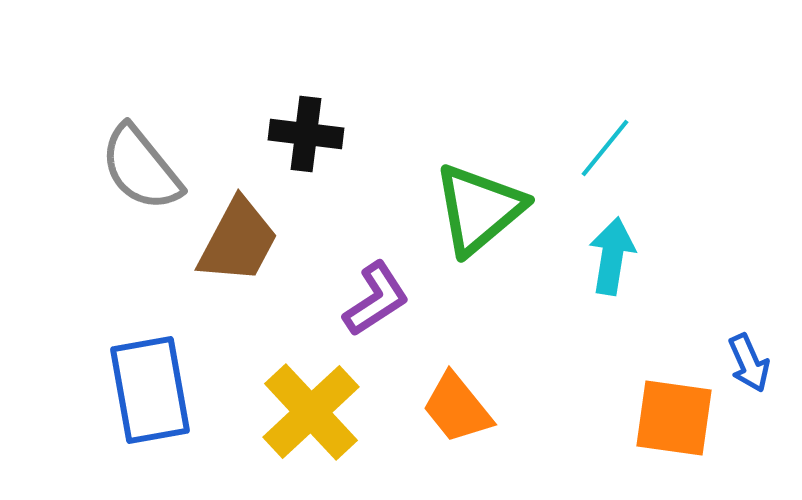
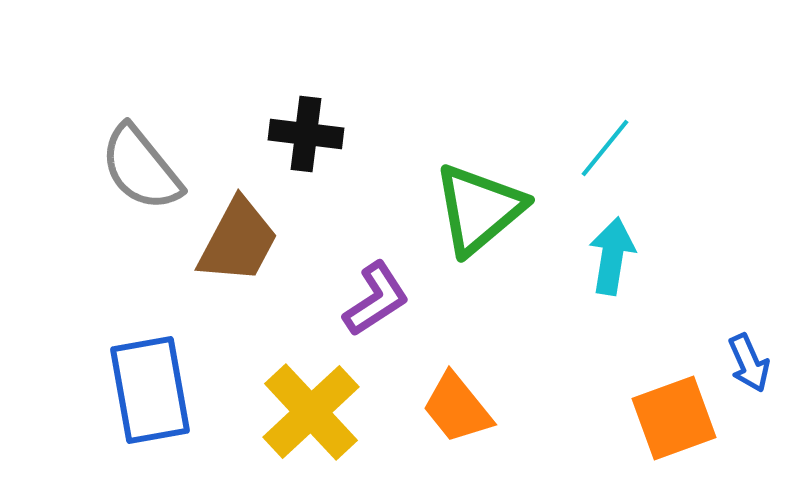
orange square: rotated 28 degrees counterclockwise
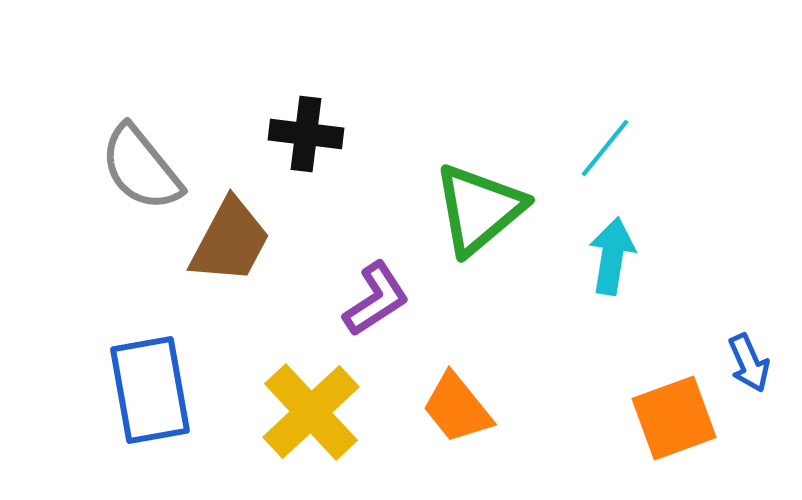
brown trapezoid: moved 8 px left
